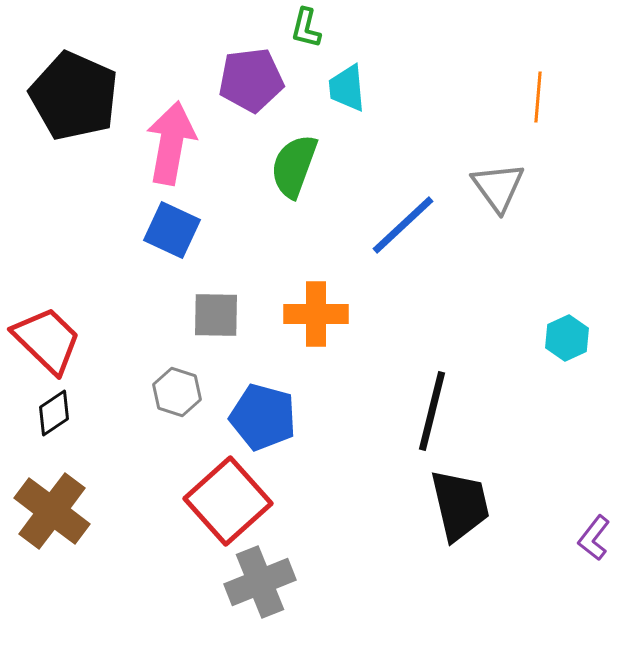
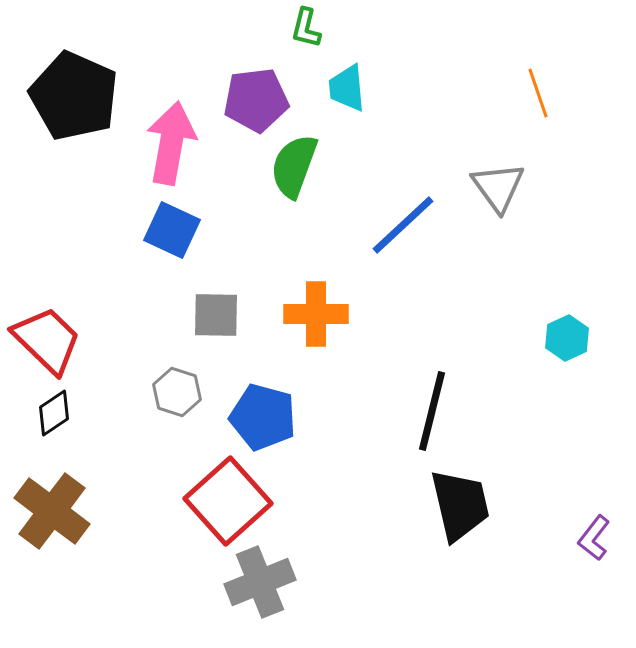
purple pentagon: moved 5 px right, 20 px down
orange line: moved 4 px up; rotated 24 degrees counterclockwise
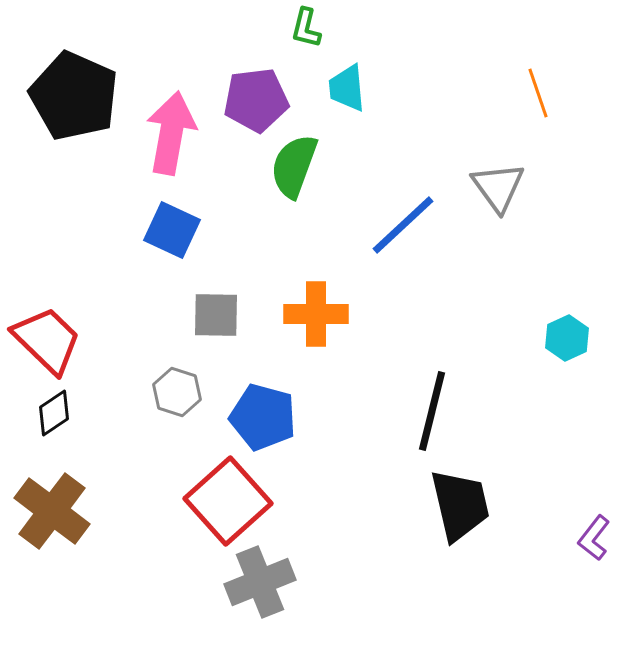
pink arrow: moved 10 px up
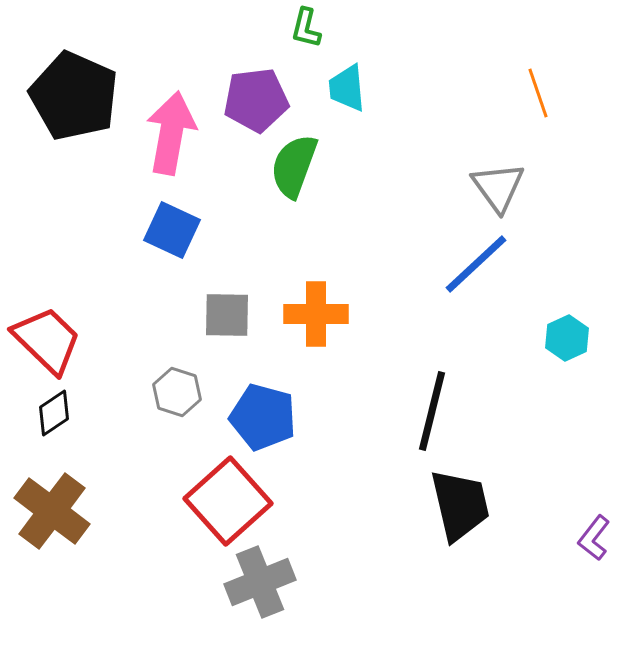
blue line: moved 73 px right, 39 px down
gray square: moved 11 px right
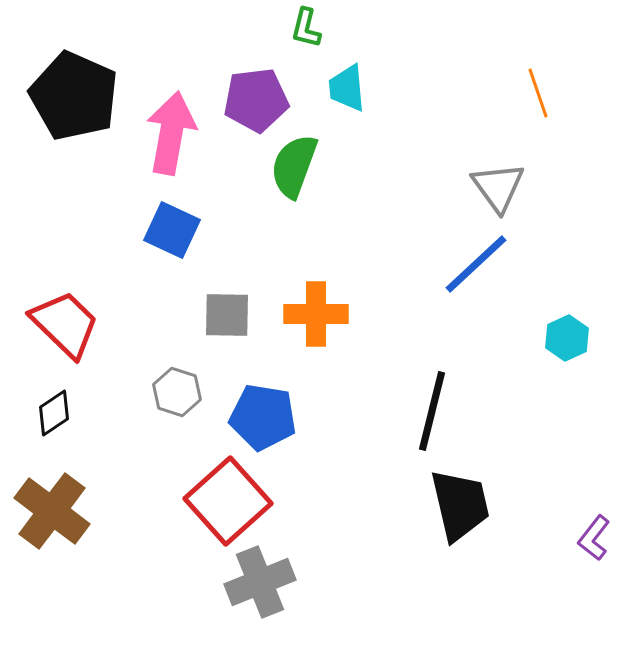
red trapezoid: moved 18 px right, 16 px up
blue pentagon: rotated 6 degrees counterclockwise
